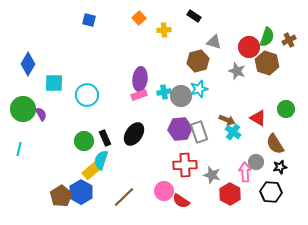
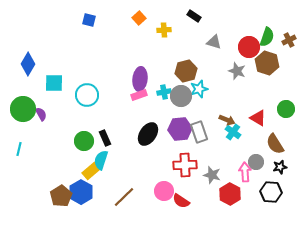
brown hexagon at (198, 61): moved 12 px left, 10 px down
black ellipse at (134, 134): moved 14 px right
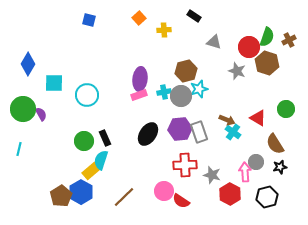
black hexagon at (271, 192): moved 4 px left, 5 px down; rotated 20 degrees counterclockwise
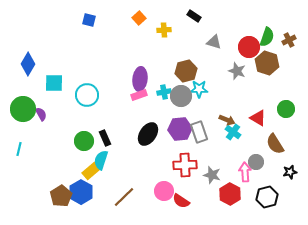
cyan star at (199, 89): rotated 18 degrees clockwise
black star at (280, 167): moved 10 px right, 5 px down
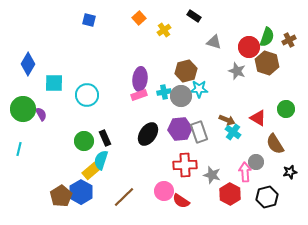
yellow cross at (164, 30): rotated 32 degrees counterclockwise
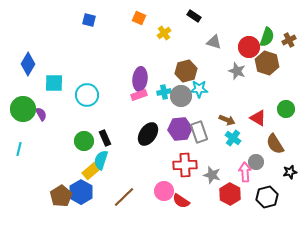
orange square at (139, 18): rotated 24 degrees counterclockwise
yellow cross at (164, 30): moved 3 px down
cyan cross at (233, 132): moved 6 px down
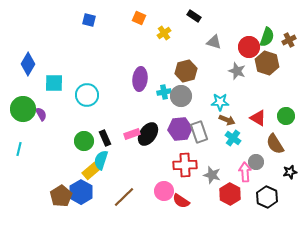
cyan star at (199, 89): moved 21 px right, 13 px down
pink rectangle at (139, 95): moved 7 px left, 39 px down
green circle at (286, 109): moved 7 px down
black hexagon at (267, 197): rotated 20 degrees counterclockwise
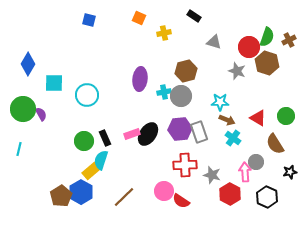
yellow cross at (164, 33): rotated 24 degrees clockwise
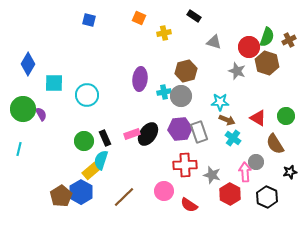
red semicircle at (181, 201): moved 8 px right, 4 px down
